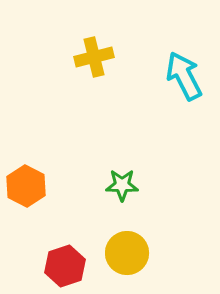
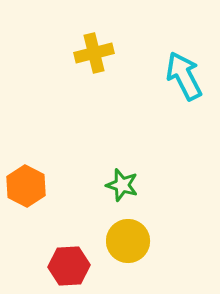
yellow cross: moved 4 px up
green star: rotated 16 degrees clockwise
yellow circle: moved 1 px right, 12 px up
red hexagon: moved 4 px right; rotated 15 degrees clockwise
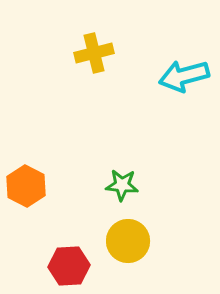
cyan arrow: rotated 78 degrees counterclockwise
green star: rotated 12 degrees counterclockwise
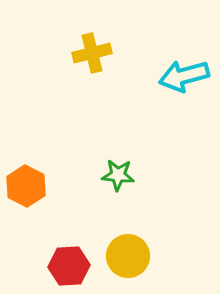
yellow cross: moved 2 px left
green star: moved 4 px left, 10 px up
yellow circle: moved 15 px down
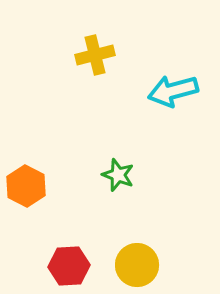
yellow cross: moved 3 px right, 2 px down
cyan arrow: moved 11 px left, 15 px down
green star: rotated 16 degrees clockwise
yellow circle: moved 9 px right, 9 px down
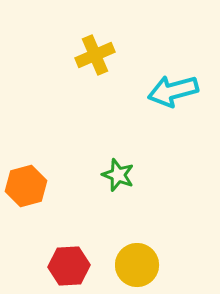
yellow cross: rotated 9 degrees counterclockwise
orange hexagon: rotated 18 degrees clockwise
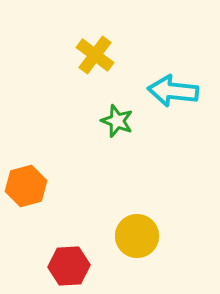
yellow cross: rotated 30 degrees counterclockwise
cyan arrow: rotated 21 degrees clockwise
green star: moved 1 px left, 54 px up
yellow circle: moved 29 px up
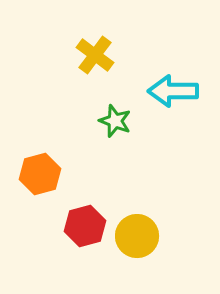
cyan arrow: rotated 6 degrees counterclockwise
green star: moved 2 px left
orange hexagon: moved 14 px right, 12 px up
red hexagon: moved 16 px right, 40 px up; rotated 12 degrees counterclockwise
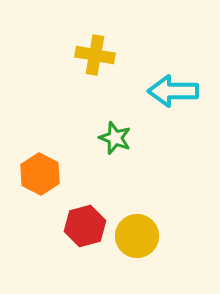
yellow cross: rotated 27 degrees counterclockwise
green star: moved 17 px down
orange hexagon: rotated 18 degrees counterclockwise
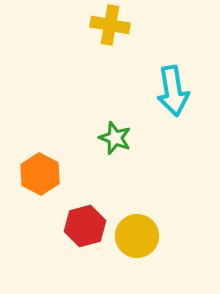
yellow cross: moved 15 px right, 30 px up
cyan arrow: rotated 99 degrees counterclockwise
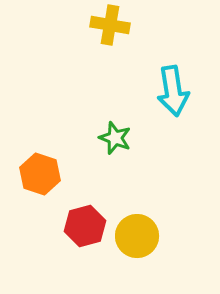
orange hexagon: rotated 9 degrees counterclockwise
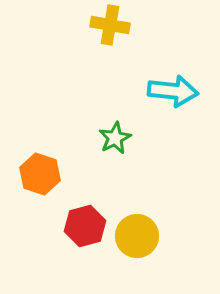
cyan arrow: rotated 75 degrees counterclockwise
green star: rotated 24 degrees clockwise
